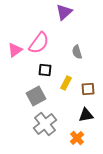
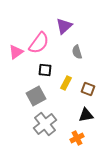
purple triangle: moved 14 px down
pink triangle: moved 1 px right, 2 px down
brown square: rotated 24 degrees clockwise
orange cross: rotated 16 degrees clockwise
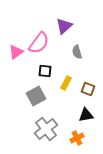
black square: moved 1 px down
gray cross: moved 1 px right, 5 px down
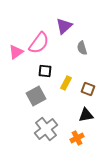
gray semicircle: moved 5 px right, 4 px up
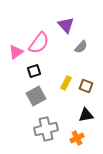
purple triangle: moved 2 px right, 1 px up; rotated 30 degrees counterclockwise
gray semicircle: moved 1 px left, 1 px up; rotated 120 degrees counterclockwise
black square: moved 11 px left; rotated 24 degrees counterclockwise
brown square: moved 2 px left, 3 px up
gray cross: rotated 25 degrees clockwise
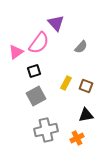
purple triangle: moved 10 px left, 2 px up
gray cross: moved 1 px down
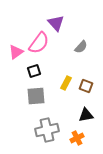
gray square: rotated 24 degrees clockwise
gray cross: moved 1 px right
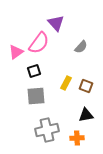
orange cross: rotated 24 degrees clockwise
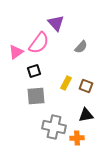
gray cross: moved 7 px right, 3 px up; rotated 25 degrees clockwise
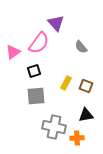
gray semicircle: rotated 96 degrees clockwise
pink triangle: moved 3 px left
